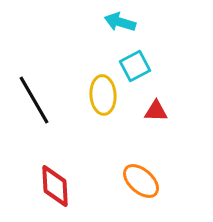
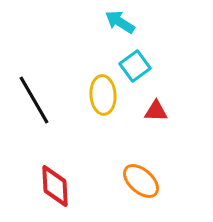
cyan arrow: rotated 16 degrees clockwise
cyan square: rotated 8 degrees counterclockwise
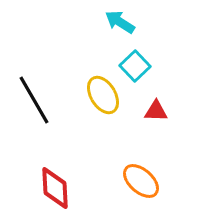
cyan square: rotated 8 degrees counterclockwise
yellow ellipse: rotated 27 degrees counterclockwise
red diamond: moved 2 px down
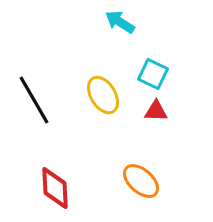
cyan square: moved 18 px right, 8 px down; rotated 20 degrees counterclockwise
